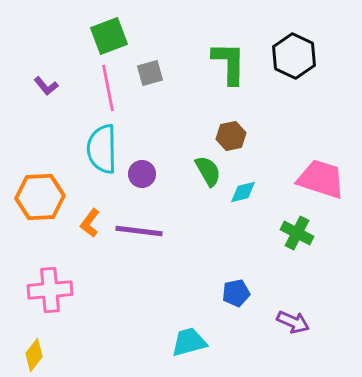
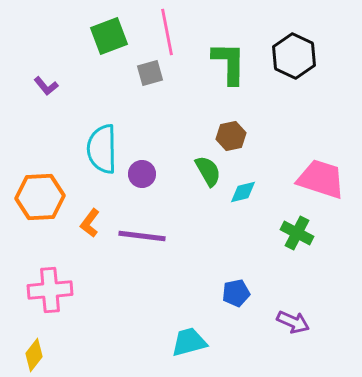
pink line: moved 59 px right, 56 px up
purple line: moved 3 px right, 5 px down
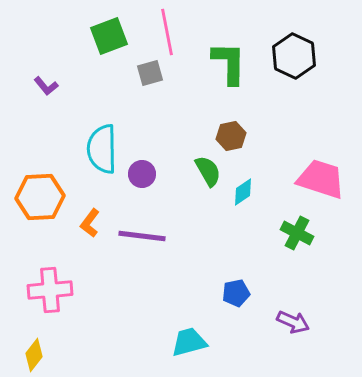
cyan diamond: rotated 20 degrees counterclockwise
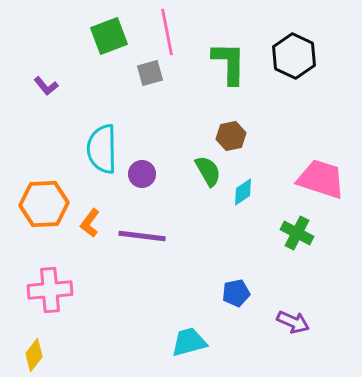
orange hexagon: moved 4 px right, 7 px down
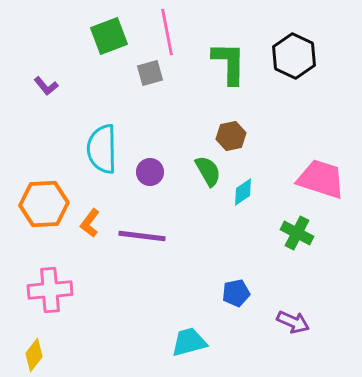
purple circle: moved 8 px right, 2 px up
